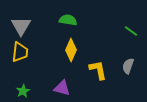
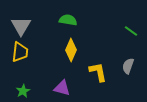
yellow L-shape: moved 2 px down
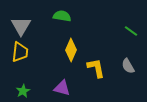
green semicircle: moved 6 px left, 4 px up
gray semicircle: rotated 49 degrees counterclockwise
yellow L-shape: moved 2 px left, 4 px up
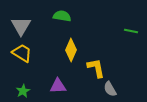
green line: rotated 24 degrees counterclockwise
yellow trapezoid: moved 2 px right, 1 px down; rotated 65 degrees counterclockwise
gray semicircle: moved 18 px left, 23 px down
purple triangle: moved 4 px left, 2 px up; rotated 18 degrees counterclockwise
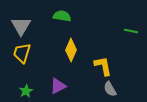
yellow trapezoid: rotated 105 degrees counterclockwise
yellow L-shape: moved 7 px right, 2 px up
purple triangle: rotated 24 degrees counterclockwise
green star: moved 3 px right
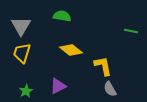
yellow diamond: rotated 75 degrees counterclockwise
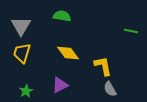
yellow diamond: moved 3 px left, 3 px down; rotated 15 degrees clockwise
purple triangle: moved 2 px right, 1 px up
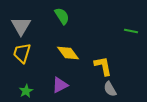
green semicircle: rotated 48 degrees clockwise
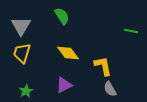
purple triangle: moved 4 px right
